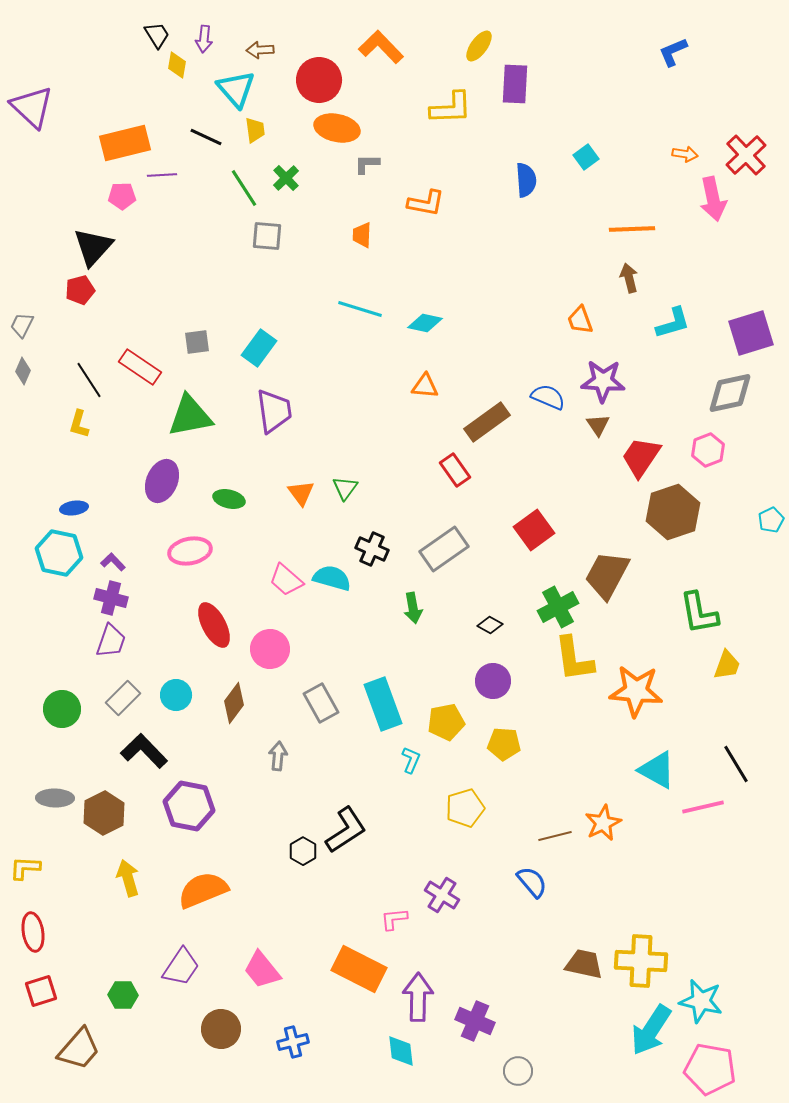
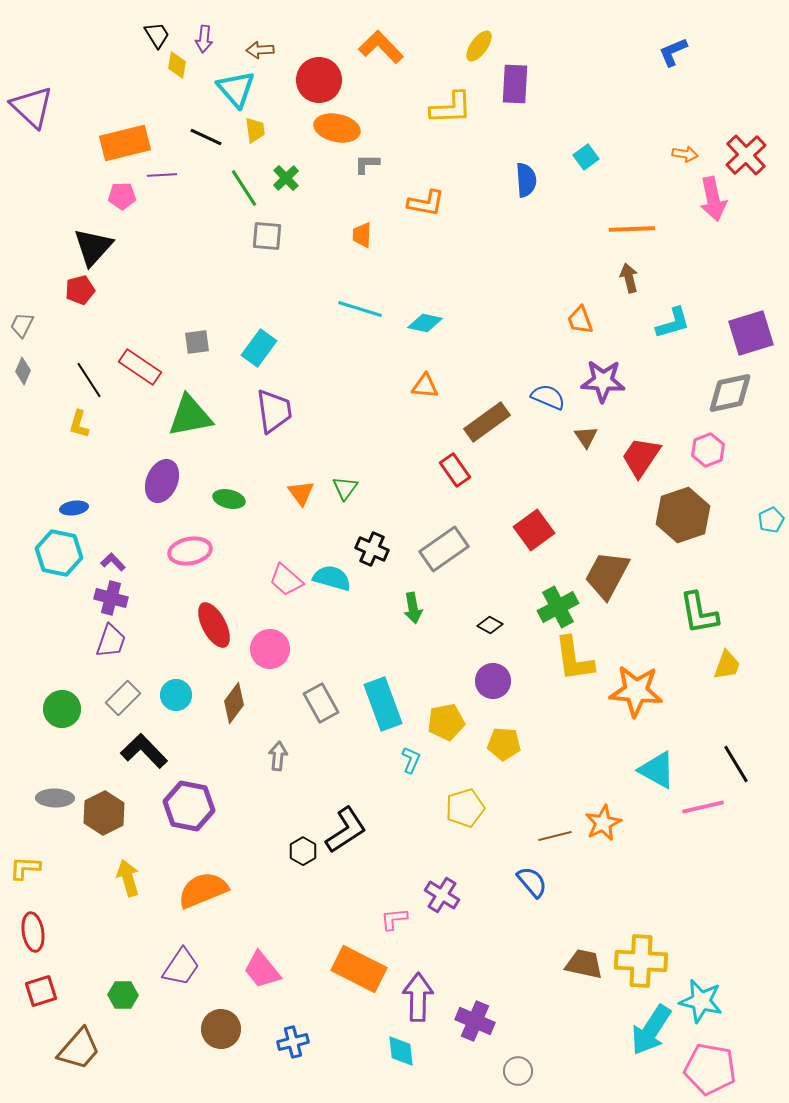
brown triangle at (598, 425): moved 12 px left, 12 px down
brown hexagon at (673, 512): moved 10 px right, 3 px down
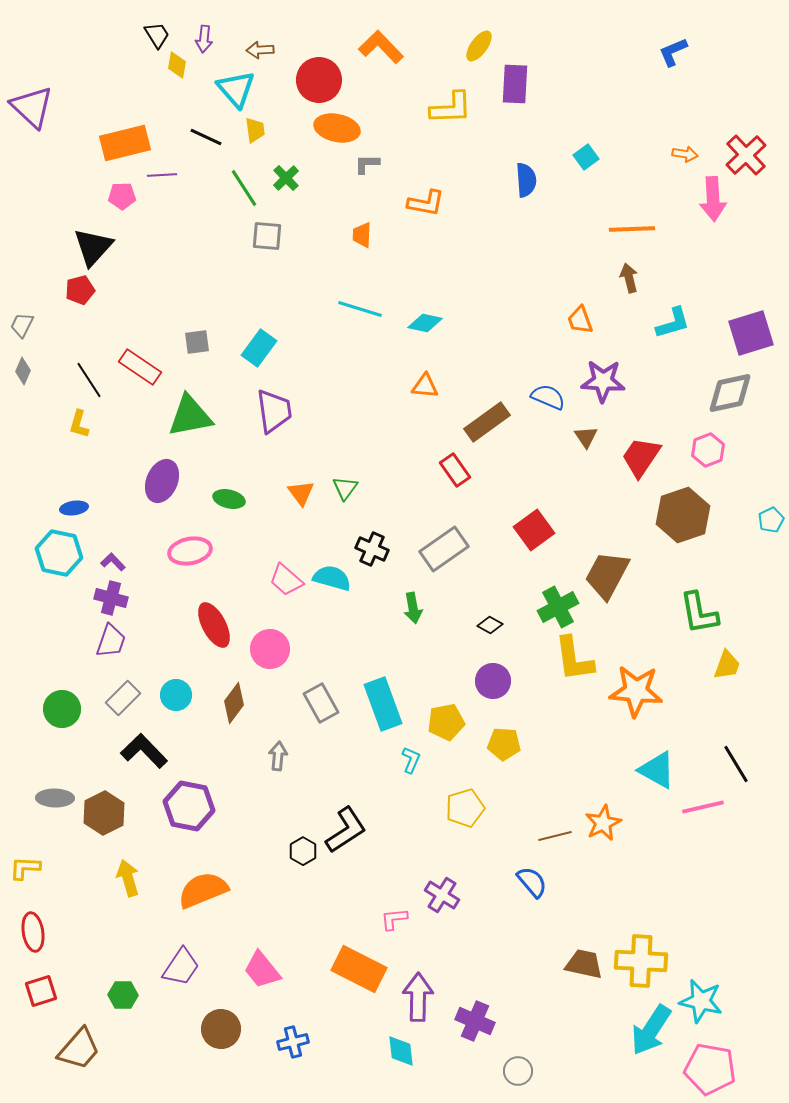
pink arrow at (713, 199): rotated 9 degrees clockwise
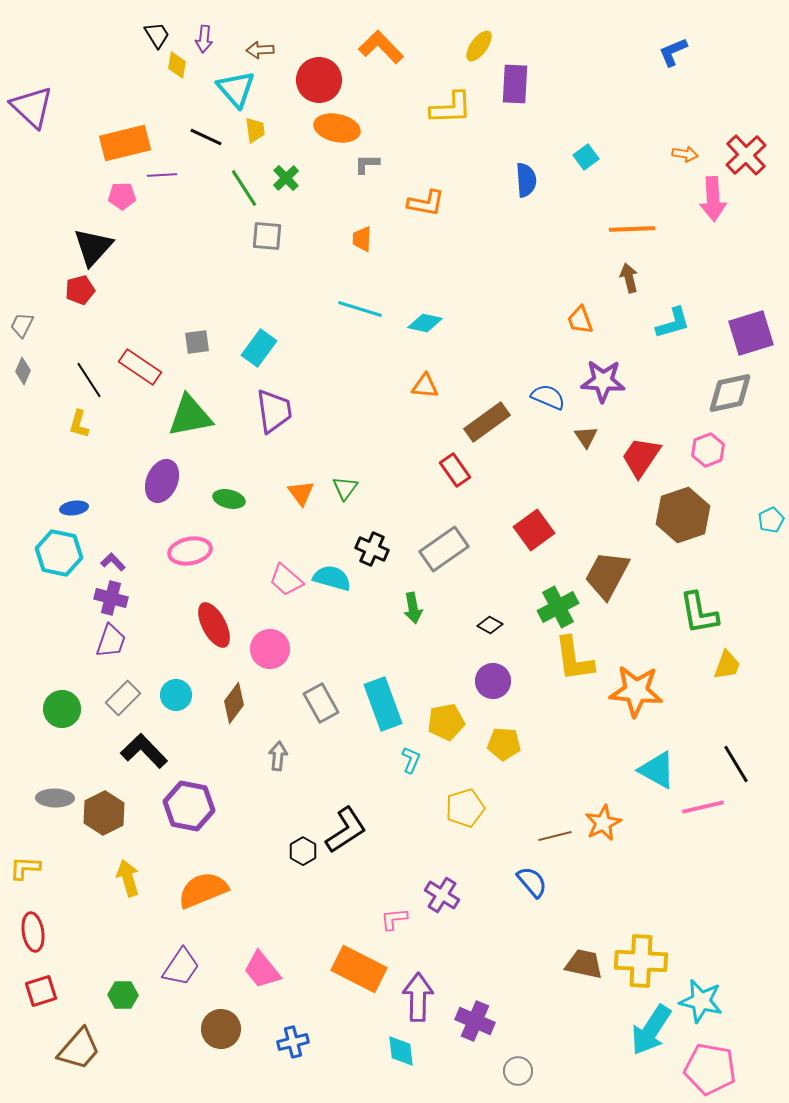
orange trapezoid at (362, 235): moved 4 px down
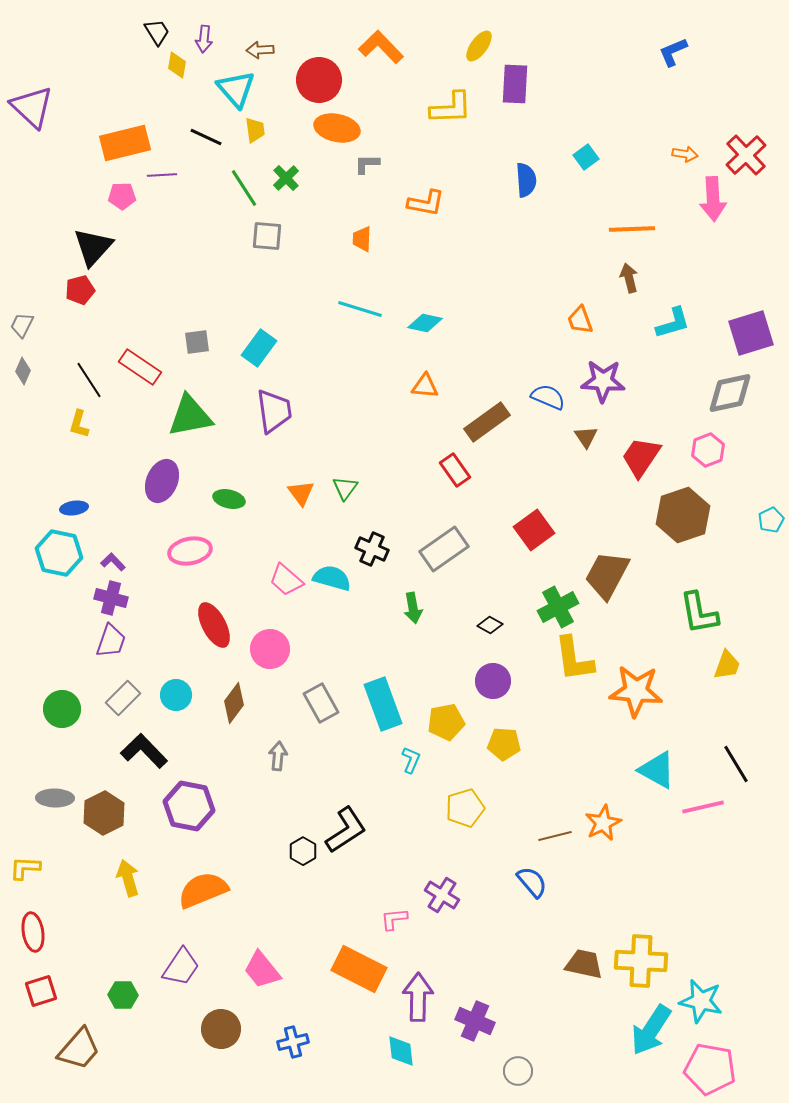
black trapezoid at (157, 35): moved 3 px up
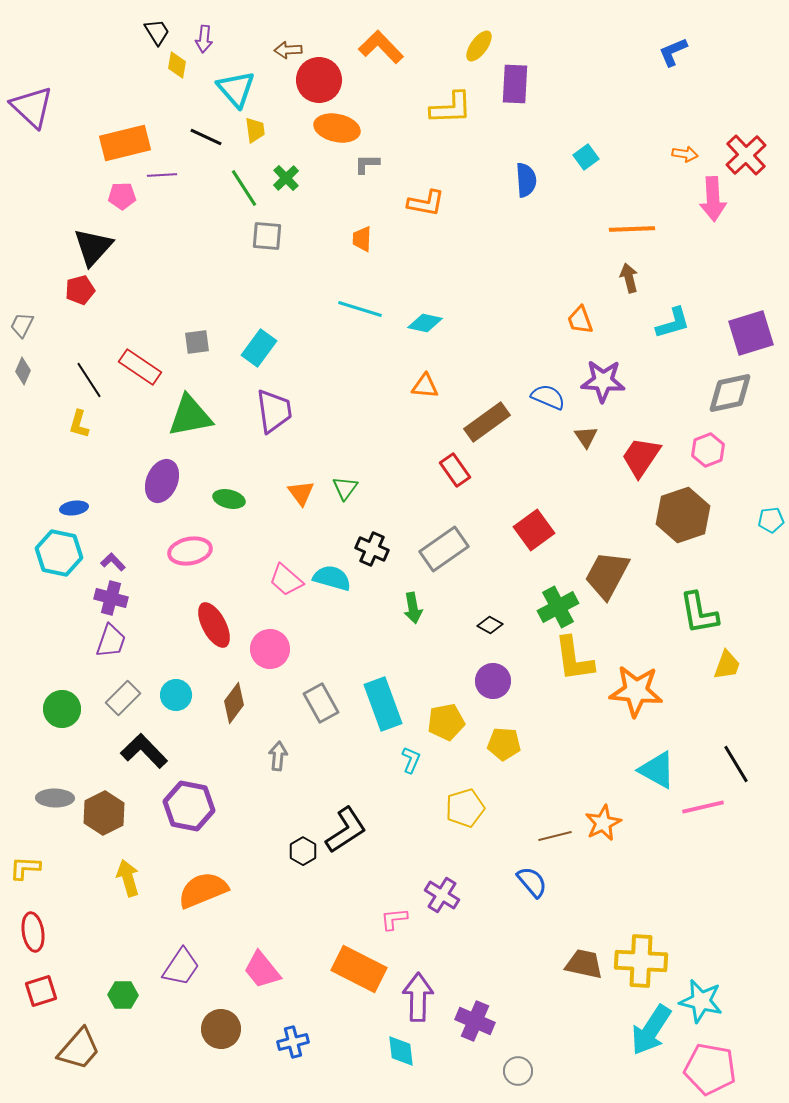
brown arrow at (260, 50): moved 28 px right
cyan pentagon at (771, 520): rotated 20 degrees clockwise
